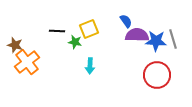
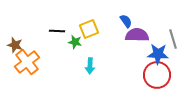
blue star: moved 2 px right, 13 px down
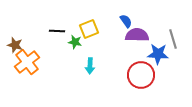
red circle: moved 16 px left
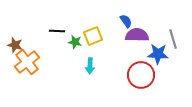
yellow square: moved 4 px right, 7 px down
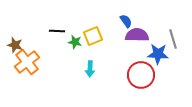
cyan arrow: moved 3 px down
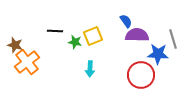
black line: moved 2 px left
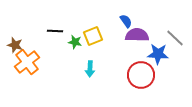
gray line: moved 2 px right, 1 px up; rotated 30 degrees counterclockwise
